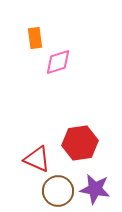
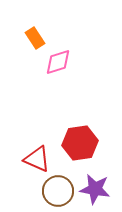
orange rectangle: rotated 25 degrees counterclockwise
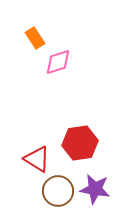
red triangle: rotated 8 degrees clockwise
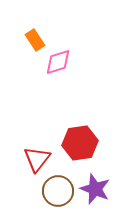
orange rectangle: moved 2 px down
red triangle: rotated 36 degrees clockwise
purple star: rotated 12 degrees clockwise
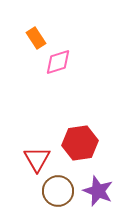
orange rectangle: moved 1 px right, 2 px up
red triangle: rotated 8 degrees counterclockwise
purple star: moved 3 px right, 2 px down
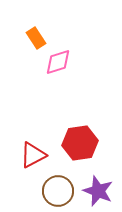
red triangle: moved 4 px left, 4 px up; rotated 32 degrees clockwise
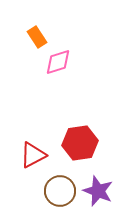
orange rectangle: moved 1 px right, 1 px up
brown circle: moved 2 px right
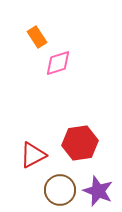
pink diamond: moved 1 px down
brown circle: moved 1 px up
